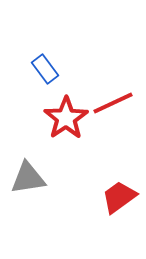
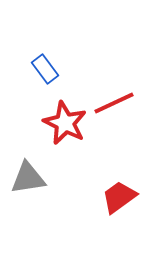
red line: moved 1 px right
red star: moved 1 px left, 5 px down; rotated 12 degrees counterclockwise
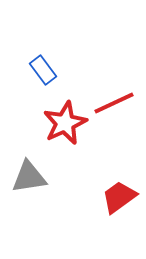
blue rectangle: moved 2 px left, 1 px down
red star: rotated 21 degrees clockwise
gray triangle: moved 1 px right, 1 px up
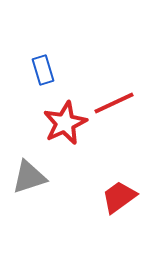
blue rectangle: rotated 20 degrees clockwise
gray triangle: rotated 9 degrees counterclockwise
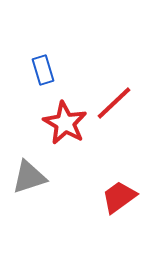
red line: rotated 18 degrees counterclockwise
red star: rotated 18 degrees counterclockwise
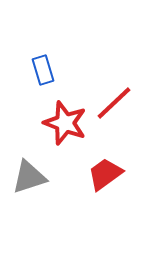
red star: rotated 9 degrees counterclockwise
red trapezoid: moved 14 px left, 23 px up
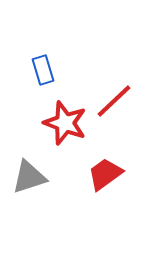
red line: moved 2 px up
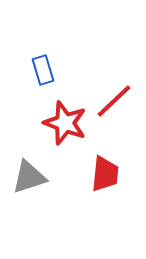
red trapezoid: rotated 132 degrees clockwise
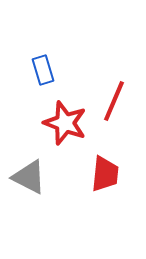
red line: rotated 24 degrees counterclockwise
gray triangle: rotated 45 degrees clockwise
